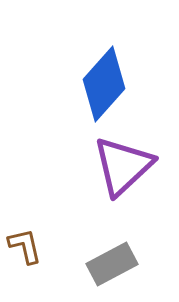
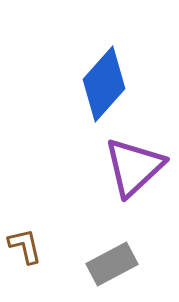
purple triangle: moved 11 px right, 1 px down
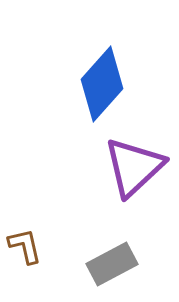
blue diamond: moved 2 px left
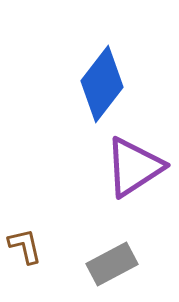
blue diamond: rotated 4 degrees counterclockwise
purple triangle: rotated 10 degrees clockwise
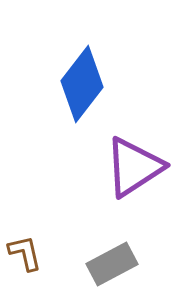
blue diamond: moved 20 px left
brown L-shape: moved 7 px down
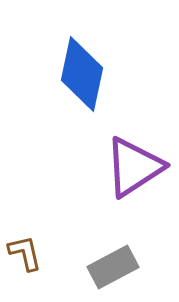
blue diamond: moved 10 px up; rotated 26 degrees counterclockwise
gray rectangle: moved 1 px right, 3 px down
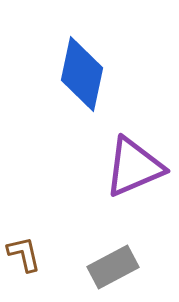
purple triangle: rotated 10 degrees clockwise
brown L-shape: moved 1 px left, 1 px down
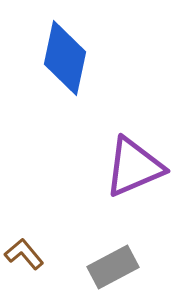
blue diamond: moved 17 px left, 16 px up
brown L-shape: rotated 27 degrees counterclockwise
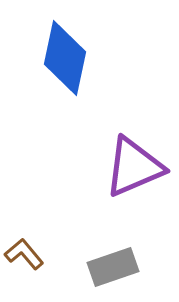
gray rectangle: rotated 9 degrees clockwise
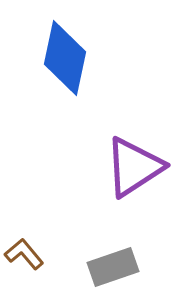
purple triangle: rotated 10 degrees counterclockwise
